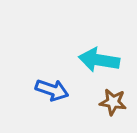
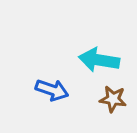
brown star: moved 3 px up
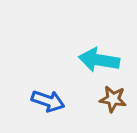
blue arrow: moved 4 px left, 11 px down
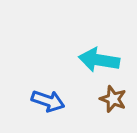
brown star: rotated 12 degrees clockwise
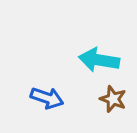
blue arrow: moved 1 px left, 3 px up
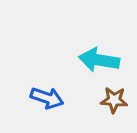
brown star: moved 1 px right, 1 px down; rotated 16 degrees counterclockwise
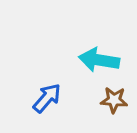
blue arrow: rotated 68 degrees counterclockwise
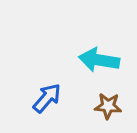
brown star: moved 6 px left, 6 px down
